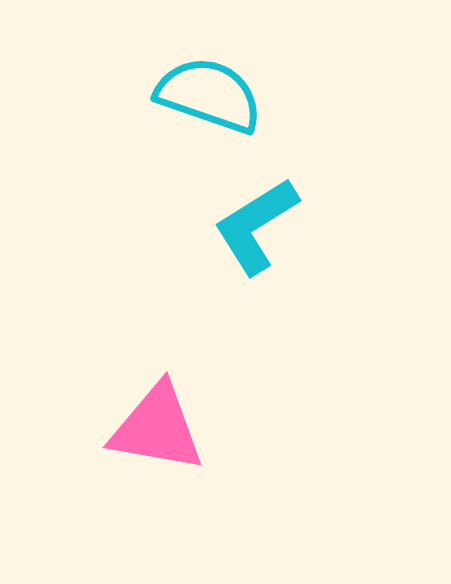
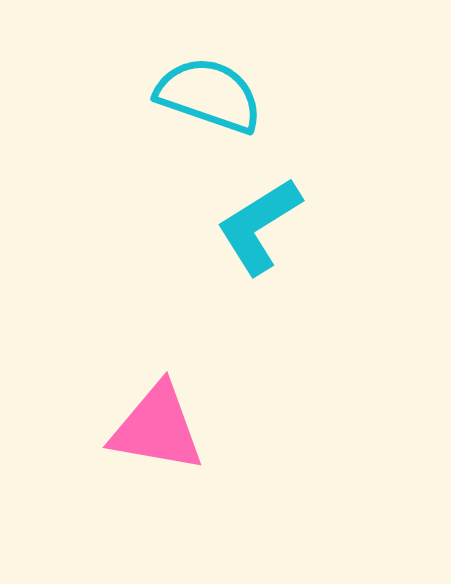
cyan L-shape: moved 3 px right
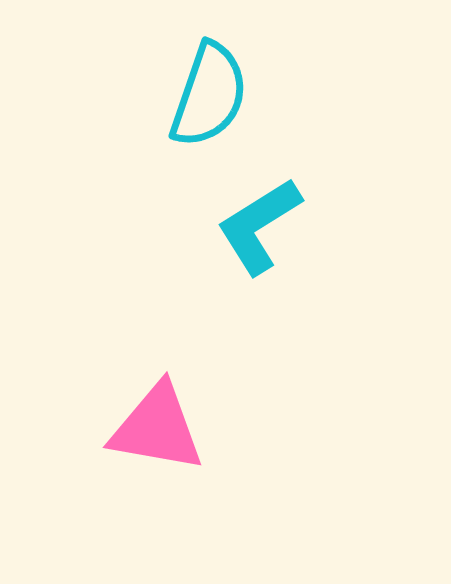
cyan semicircle: rotated 90 degrees clockwise
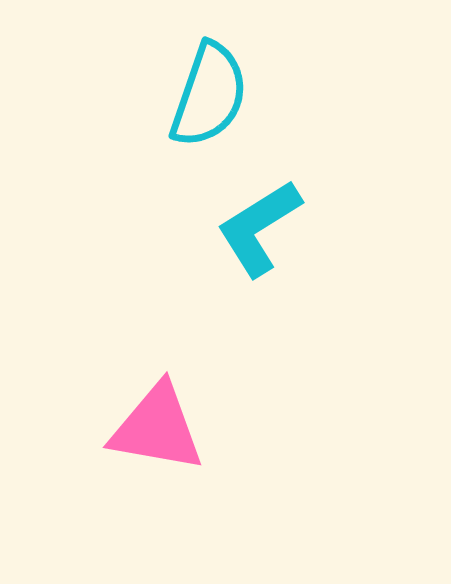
cyan L-shape: moved 2 px down
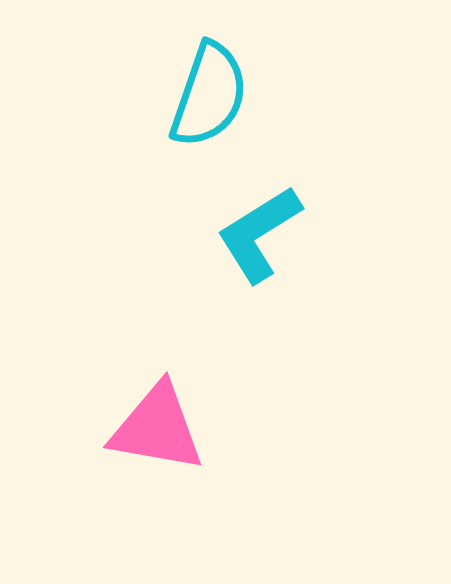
cyan L-shape: moved 6 px down
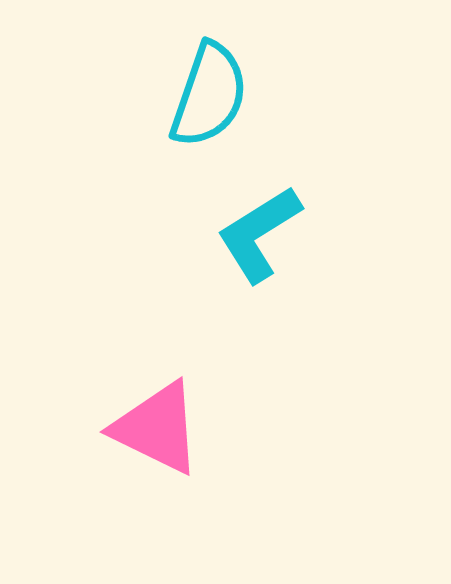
pink triangle: rotated 16 degrees clockwise
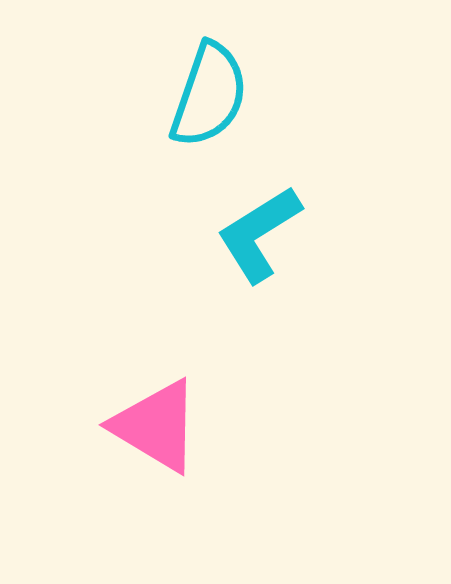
pink triangle: moved 1 px left, 2 px up; rotated 5 degrees clockwise
